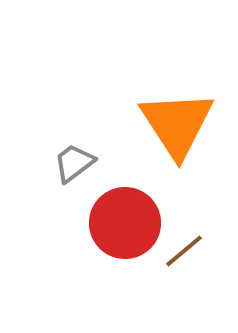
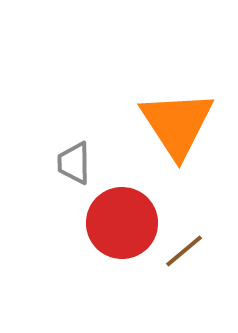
gray trapezoid: rotated 54 degrees counterclockwise
red circle: moved 3 px left
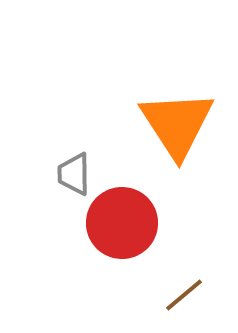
gray trapezoid: moved 11 px down
brown line: moved 44 px down
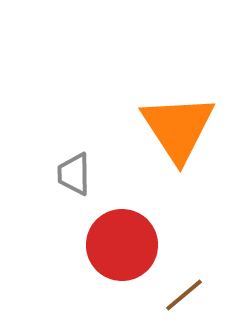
orange triangle: moved 1 px right, 4 px down
red circle: moved 22 px down
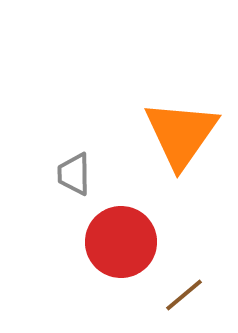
orange triangle: moved 3 px right, 6 px down; rotated 8 degrees clockwise
red circle: moved 1 px left, 3 px up
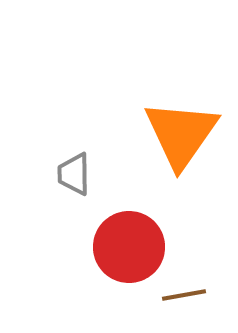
red circle: moved 8 px right, 5 px down
brown line: rotated 30 degrees clockwise
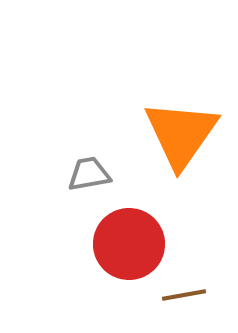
gray trapezoid: moved 15 px right; rotated 81 degrees clockwise
red circle: moved 3 px up
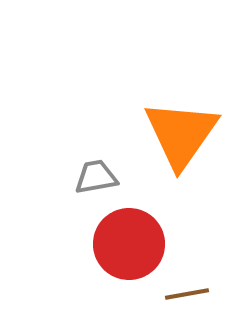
gray trapezoid: moved 7 px right, 3 px down
brown line: moved 3 px right, 1 px up
